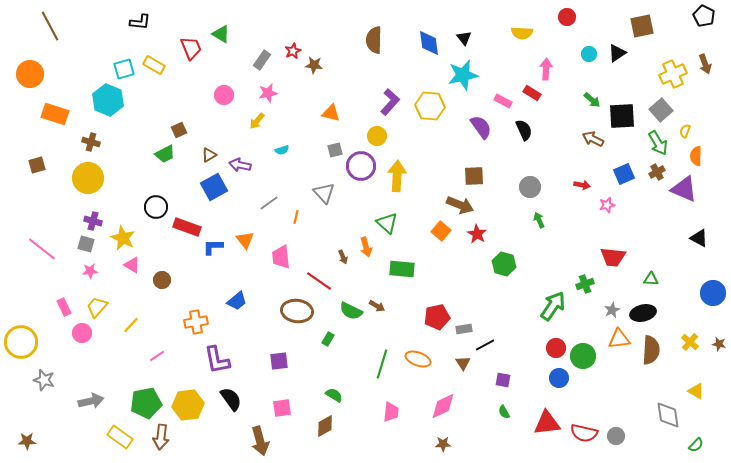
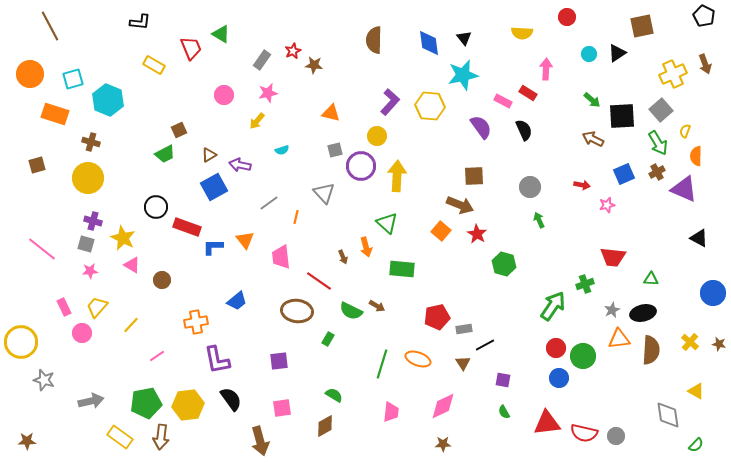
cyan square at (124, 69): moved 51 px left, 10 px down
red rectangle at (532, 93): moved 4 px left
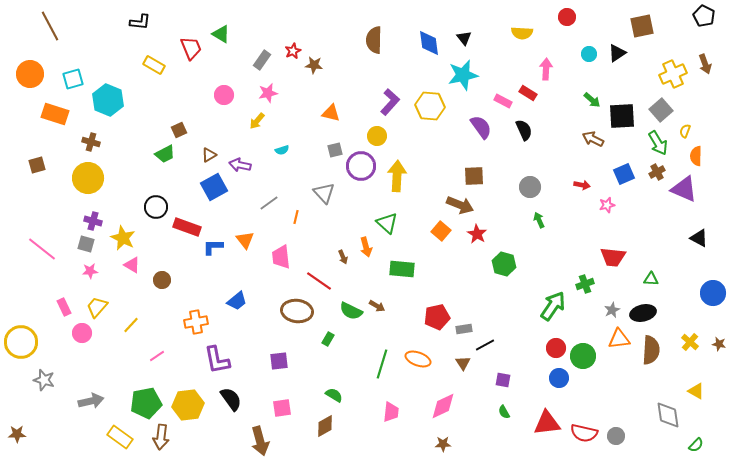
brown star at (27, 441): moved 10 px left, 7 px up
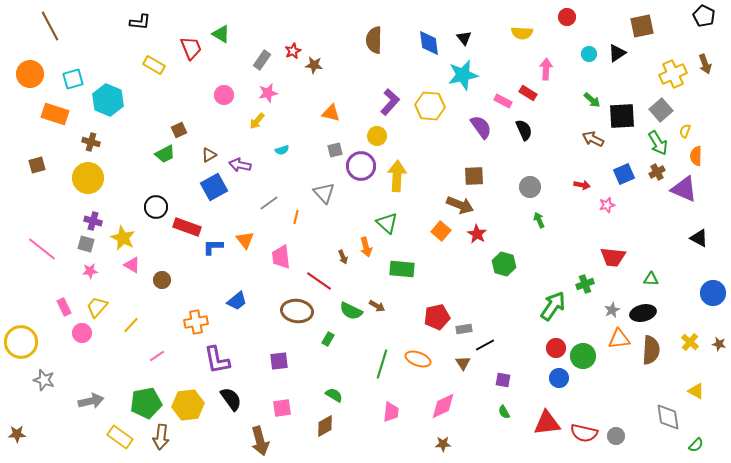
gray diamond at (668, 415): moved 2 px down
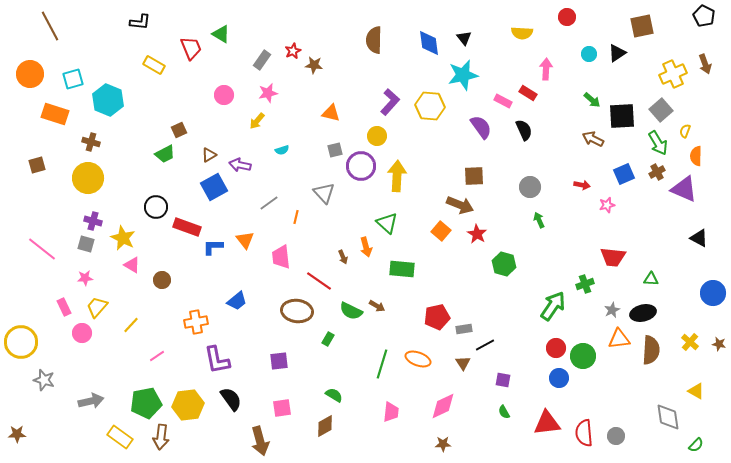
pink star at (90, 271): moved 5 px left, 7 px down
red semicircle at (584, 433): rotated 72 degrees clockwise
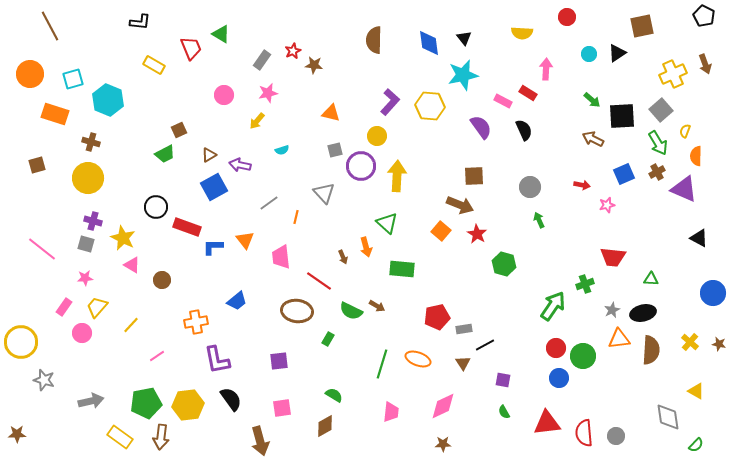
pink rectangle at (64, 307): rotated 60 degrees clockwise
